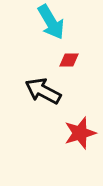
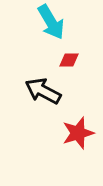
red star: moved 2 px left
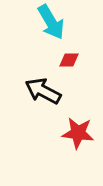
red star: rotated 24 degrees clockwise
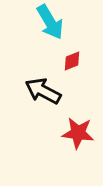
cyan arrow: moved 1 px left
red diamond: moved 3 px right, 1 px down; rotated 20 degrees counterclockwise
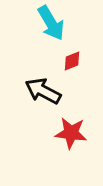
cyan arrow: moved 1 px right, 1 px down
red star: moved 7 px left
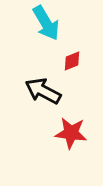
cyan arrow: moved 5 px left
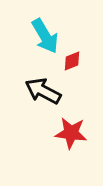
cyan arrow: moved 1 px left, 13 px down
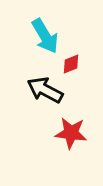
red diamond: moved 1 px left, 3 px down
black arrow: moved 2 px right, 1 px up
